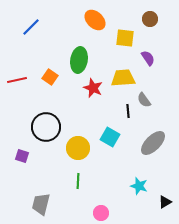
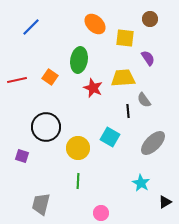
orange ellipse: moved 4 px down
cyan star: moved 2 px right, 3 px up; rotated 12 degrees clockwise
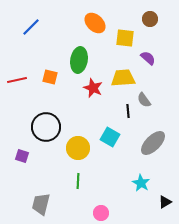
orange ellipse: moved 1 px up
purple semicircle: rotated 14 degrees counterclockwise
orange square: rotated 21 degrees counterclockwise
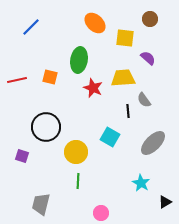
yellow circle: moved 2 px left, 4 px down
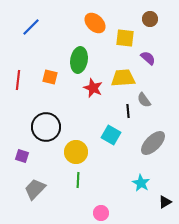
red line: moved 1 px right; rotated 72 degrees counterclockwise
cyan square: moved 1 px right, 2 px up
green line: moved 1 px up
gray trapezoid: moved 6 px left, 15 px up; rotated 30 degrees clockwise
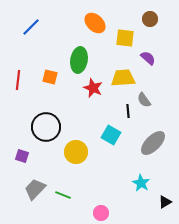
green line: moved 15 px left, 15 px down; rotated 70 degrees counterclockwise
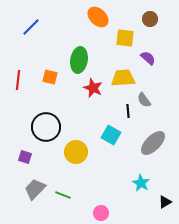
orange ellipse: moved 3 px right, 6 px up
purple square: moved 3 px right, 1 px down
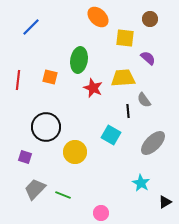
yellow circle: moved 1 px left
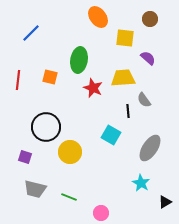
orange ellipse: rotated 10 degrees clockwise
blue line: moved 6 px down
gray ellipse: moved 3 px left, 5 px down; rotated 12 degrees counterclockwise
yellow circle: moved 5 px left
gray trapezoid: rotated 120 degrees counterclockwise
green line: moved 6 px right, 2 px down
